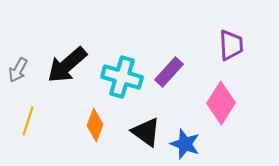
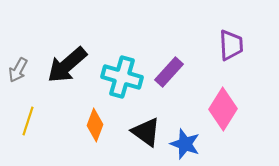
pink diamond: moved 2 px right, 6 px down
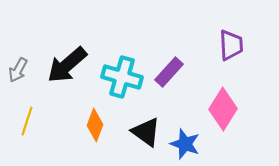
yellow line: moved 1 px left
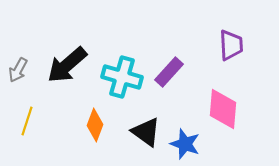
pink diamond: rotated 27 degrees counterclockwise
